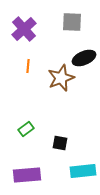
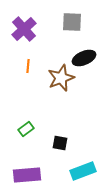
cyan rectangle: rotated 15 degrees counterclockwise
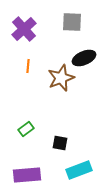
cyan rectangle: moved 4 px left, 1 px up
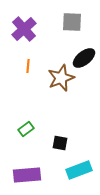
black ellipse: rotated 15 degrees counterclockwise
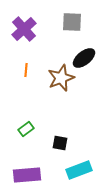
orange line: moved 2 px left, 4 px down
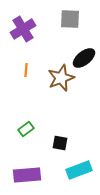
gray square: moved 2 px left, 3 px up
purple cross: moved 1 px left; rotated 10 degrees clockwise
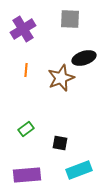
black ellipse: rotated 20 degrees clockwise
